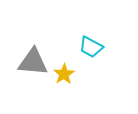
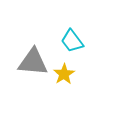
cyan trapezoid: moved 19 px left, 6 px up; rotated 25 degrees clockwise
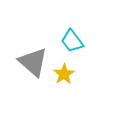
gray triangle: rotated 36 degrees clockwise
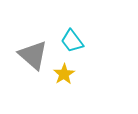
gray triangle: moved 7 px up
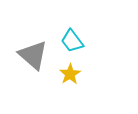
yellow star: moved 6 px right
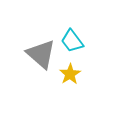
gray triangle: moved 8 px right, 1 px up
